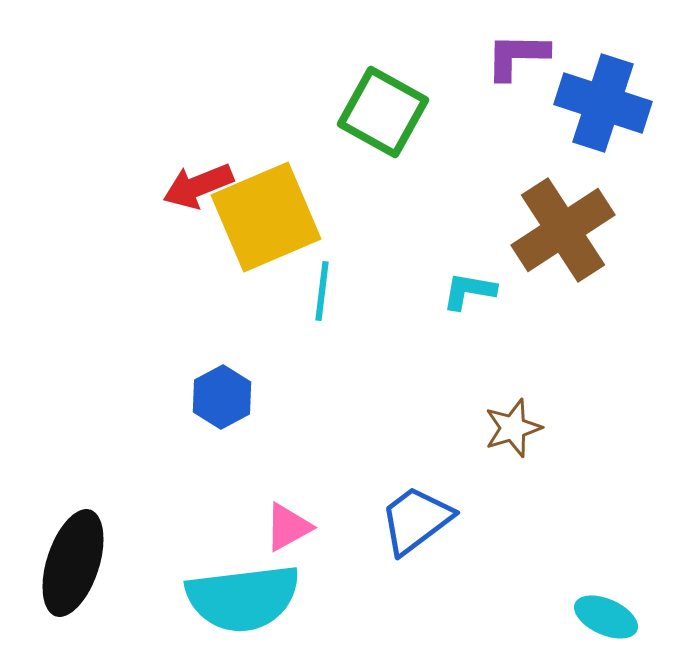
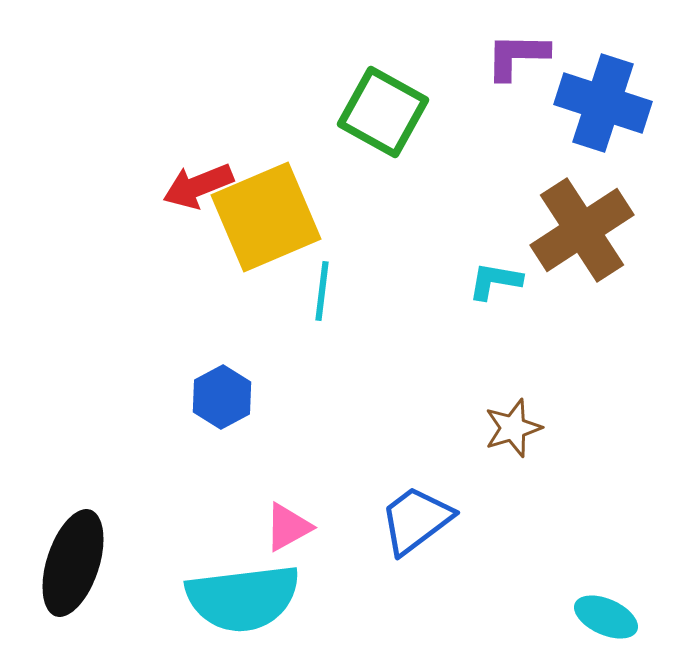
brown cross: moved 19 px right
cyan L-shape: moved 26 px right, 10 px up
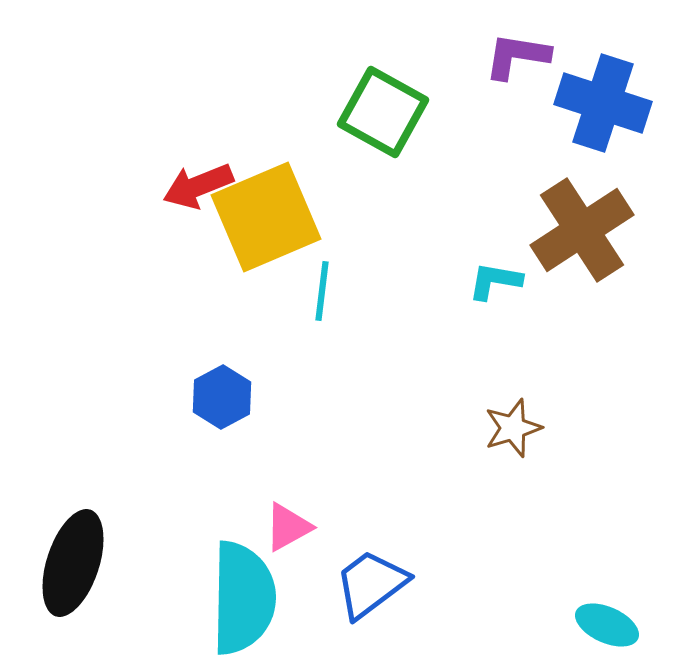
purple L-shape: rotated 8 degrees clockwise
blue trapezoid: moved 45 px left, 64 px down
cyan semicircle: rotated 82 degrees counterclockwise
cyan ellipse: moved 1 px right, 8 px down
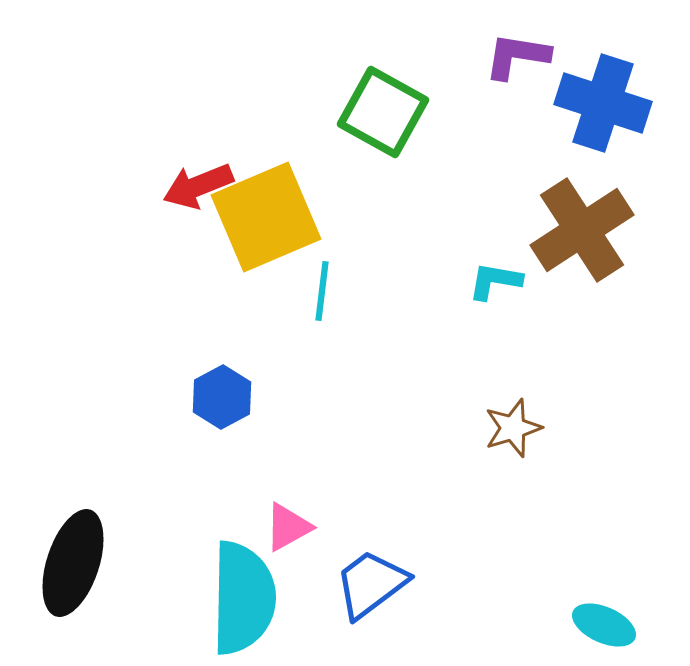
cyan ellipse: moved 3 px left
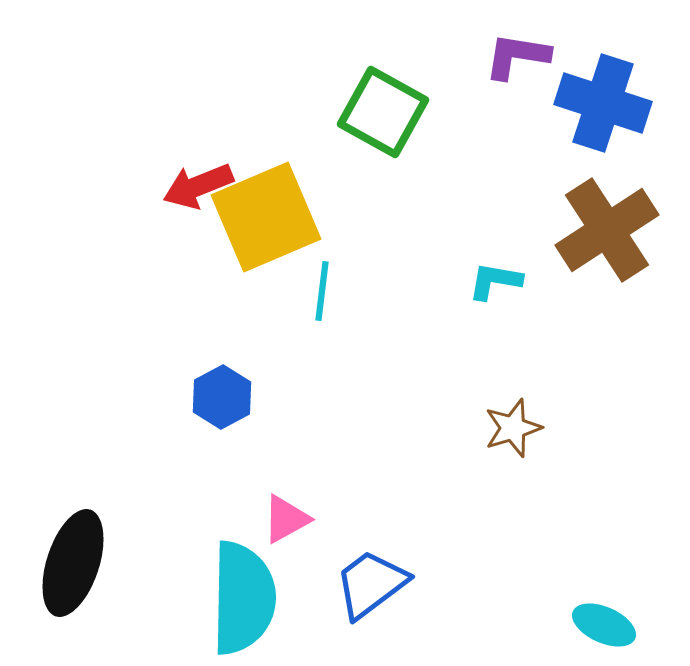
brown cross: moved 25 px right
pink triangle: moved 2 px left, 8 px up
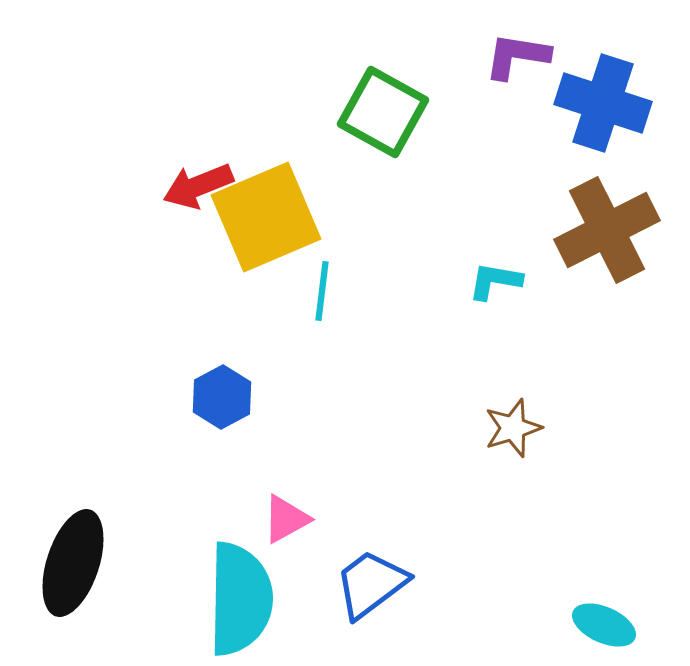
brown cross: rotated 6 degrees clockwise
cyan semicircle: moved 3 px left, 1 px down
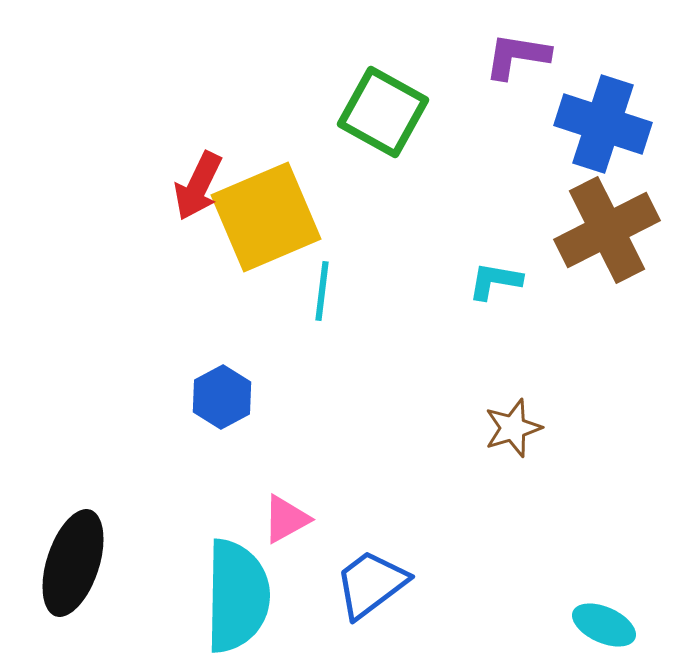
blue cross: moved 21 px down
red arrow: rotated 42 degrees counterclockwise
cyan semicircle: moved 3 px left, 3 px up
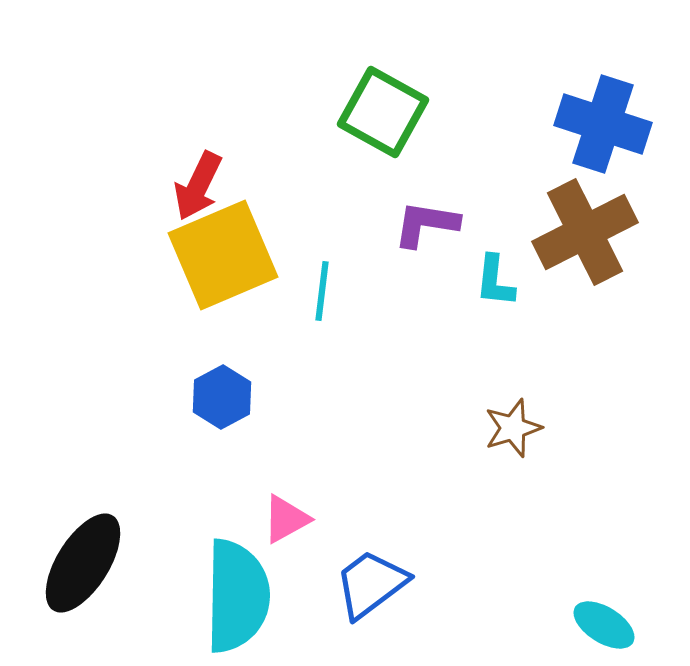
purple L-shape: moved 91 px left, 168 px down
yellow square: moved 43 px left, 38 px down
brown cross: moved 22 px left, 2 px down
cyan L-shape: rotated 94 degrees counterclockwise
black ellipse: moved 10 px right; rotated 14 degrees clockwise
cyan ellipse: rotated 8 degrees clockwise
